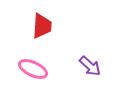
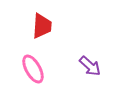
pink ellipse: rotated 36 degrees clockwise
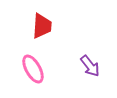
purple arrow: rotated 10 degrees clockwise
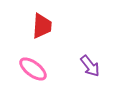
pink ellipse: rotated 24 degrees counterclockwise
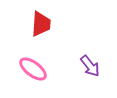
red trapezoid: moved 1 px left, 2 px up
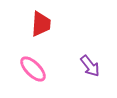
pink ellipse: rotated 8 degrees clockwise
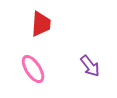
pink ellipse: rotated 12 degrees clockwise
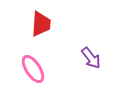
purple arrow: moved 1 px right, 8 px up
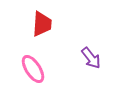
red trapezoid: moved 1 px right
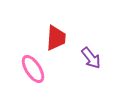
red trapezoid: moved 14 px right, 14 px down
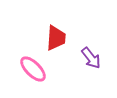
pink ellipse: rotated 12 degrees counterclockwise
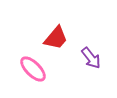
red trapezoid: rotated 36 degrees clockwise
